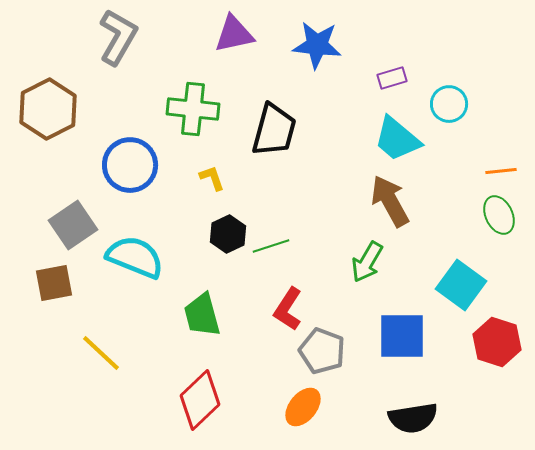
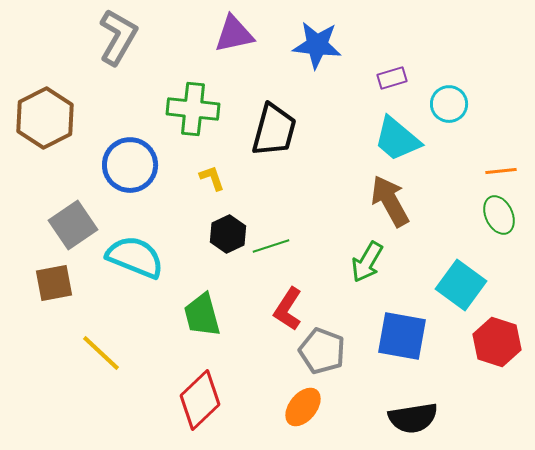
brown hexagon: moved 3 px left, 9 px down
blue square: rotated 10 degrees clockwise
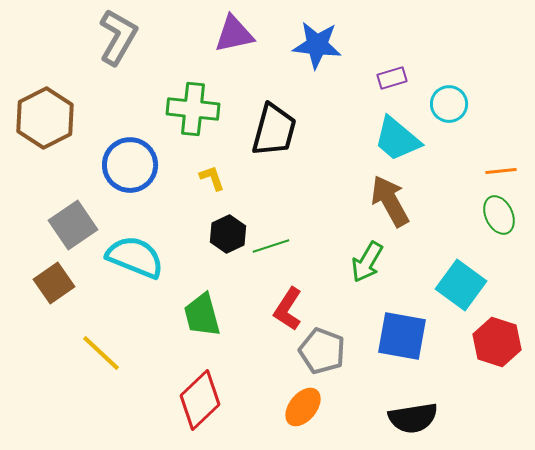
brown square: rotated 24 degrees counterclockwise
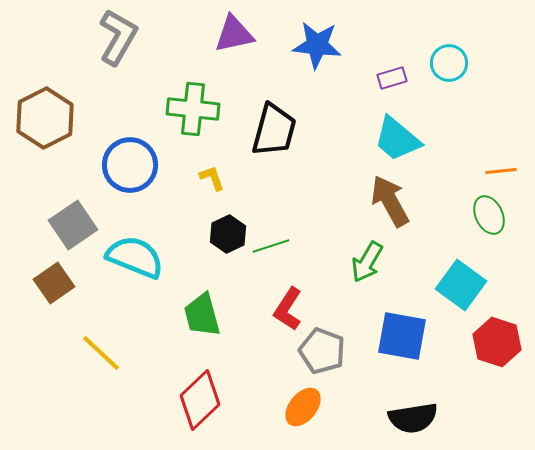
cyan circle: moved 41 px up
green ellipse: moved 10 px left
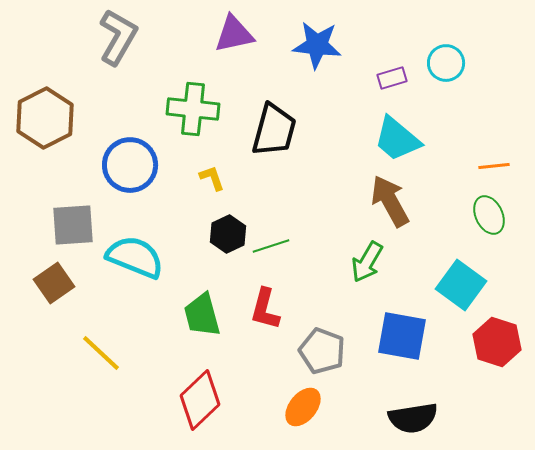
cyan circle: moved 3 px left
orange line: moved 7 px left, 5 px up
gray square: rotated 30 degrees clockwise
red L-shape: moved 23 px left; rotated 18 degrees counterclockwise
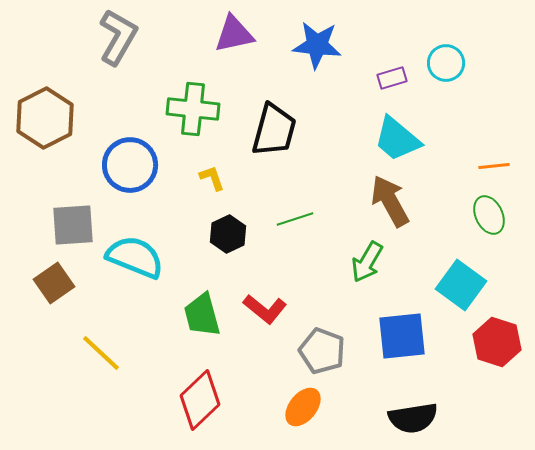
green line: moved 24 px right, 27 px up
red L-shape: rotated 66 degrees counterclockwise
blue square: rotated 16 degrees counterclockwise
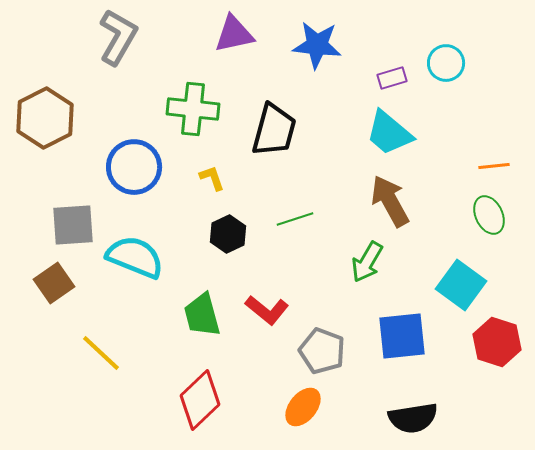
cyan trapezoid: moved 8 px left, 6 px up
blue circle: moved 4 px right, 2 px down
red L-shape: moved 2 px right, 1 px down
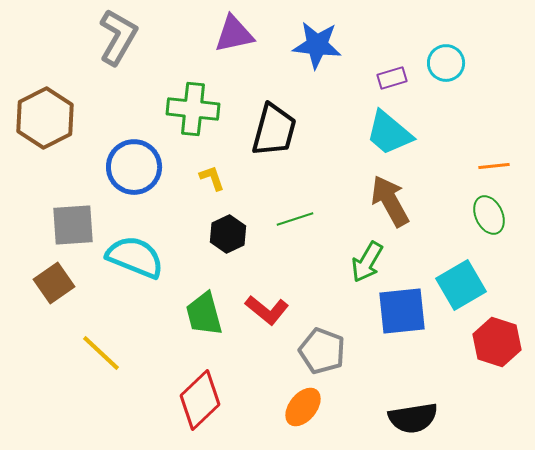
cyan square: rotated 24 degrees clockwise
green trapezoid: moved 2 px right, 1 px up
blue square: moved 25 px up
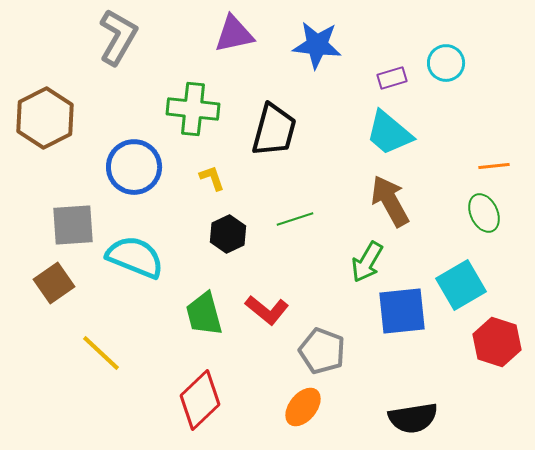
green ellipse: moved 5 px left, 2 px up
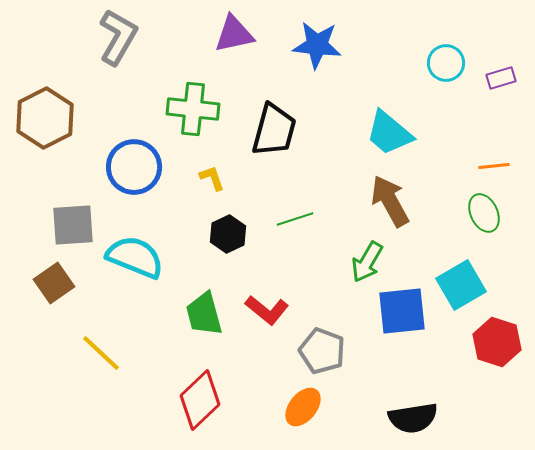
purple rectangle: moved 109 px right
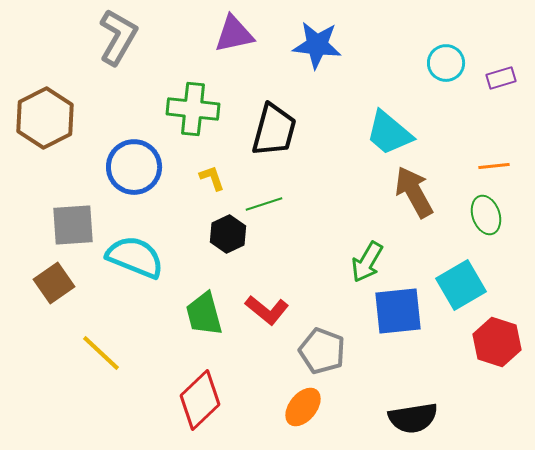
brown arrow: moved 24 px right, 9 px up
green ellipse: moved 2 px right, 2 px down; rotated 6 degrees clockwise
green line: moved 31 px left, 15 px up
blue square: moved 4 px left
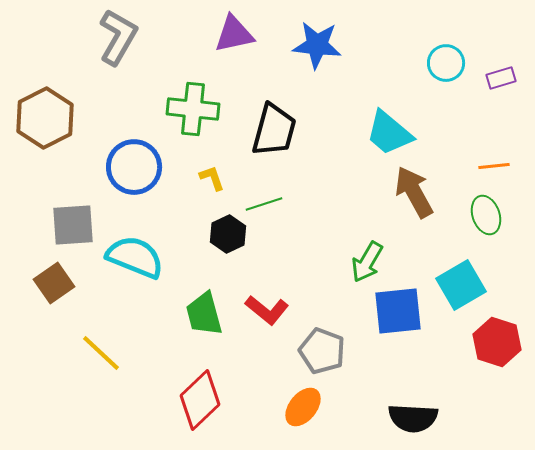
black semicircle: rotated 12 degrees clockwise
